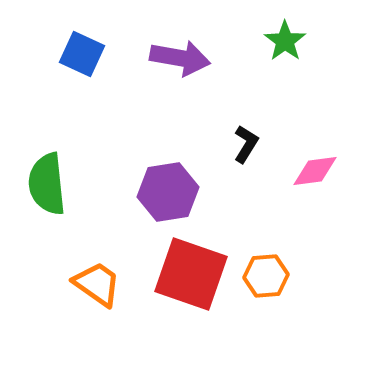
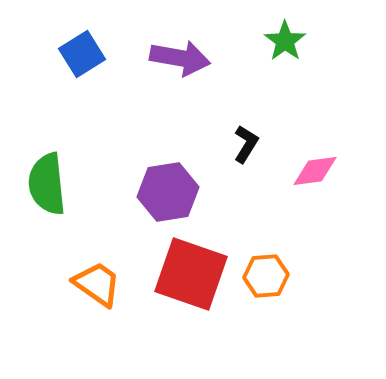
blue square: rotated 33 degrees clockwise
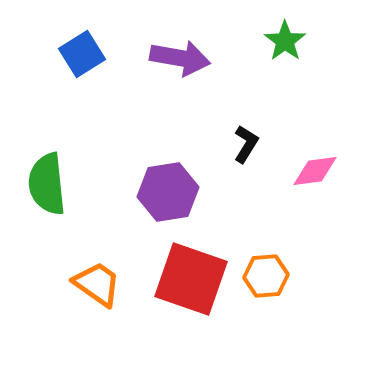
red square: moved 5 px down
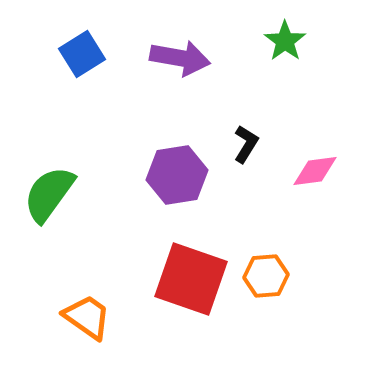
green semicircle: moved 2 px right, 10 px down; rotated 42 degrees clockwise
purple hexagon: moved 9 px right, 17 px up
orange trapezoid: moved 10 px left, 33 px down
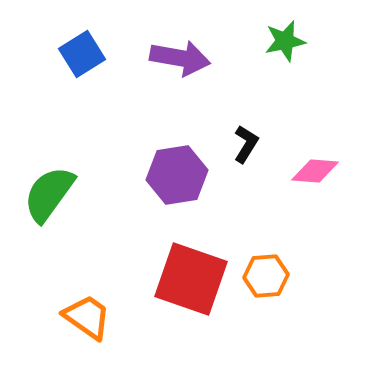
green star: rotated 24 degrees clockwise
pink diamond: rotated 12 degrees clockwise
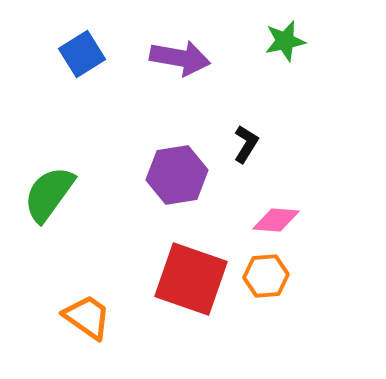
pink diamond: moved 39 px left, 49 px down
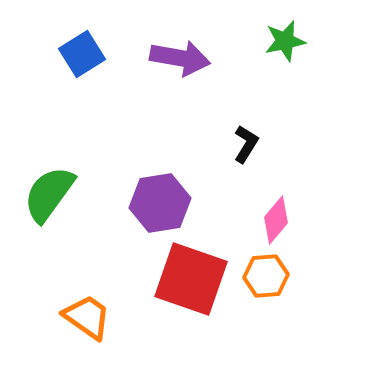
purple hexagon: moved 17 px left, 28 px down
pink diamond: rotated 54 degrees counterclockwise
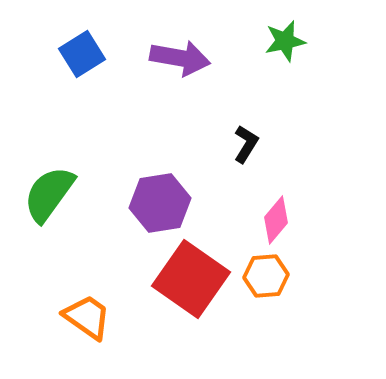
red square: rotated 16 degrees clockwise
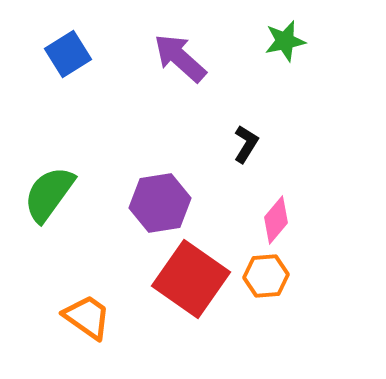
blue square: moved 14 px left
purple arrow: rotated 148 degrees counterclockwise
